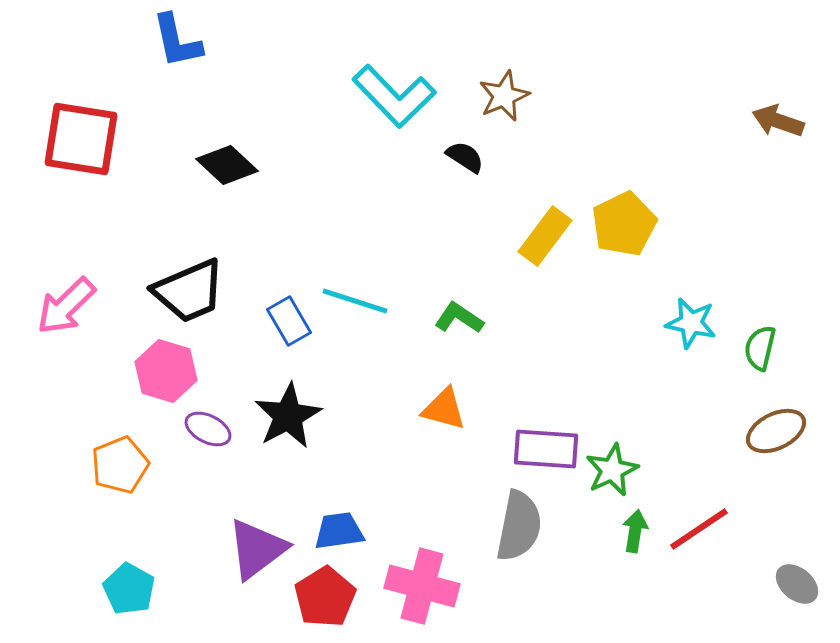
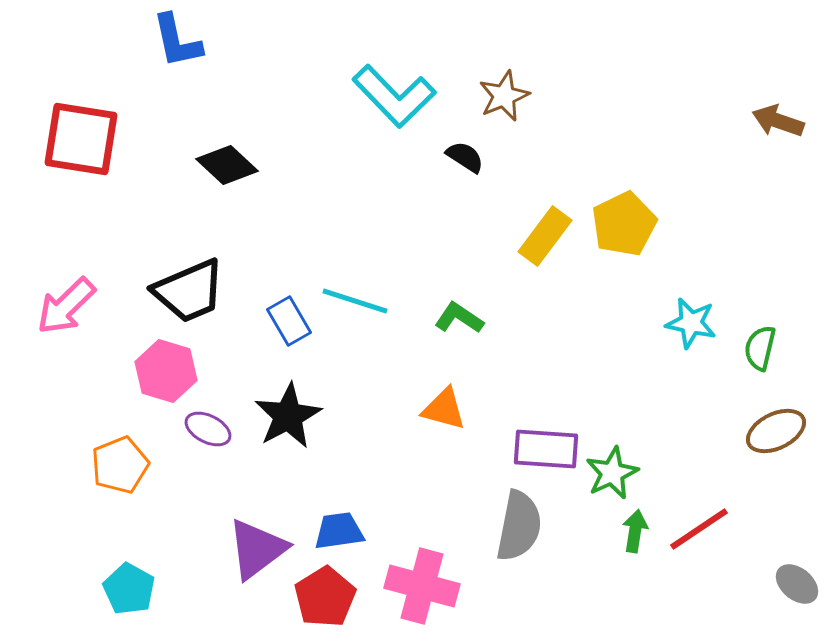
green star: moved 3 px down
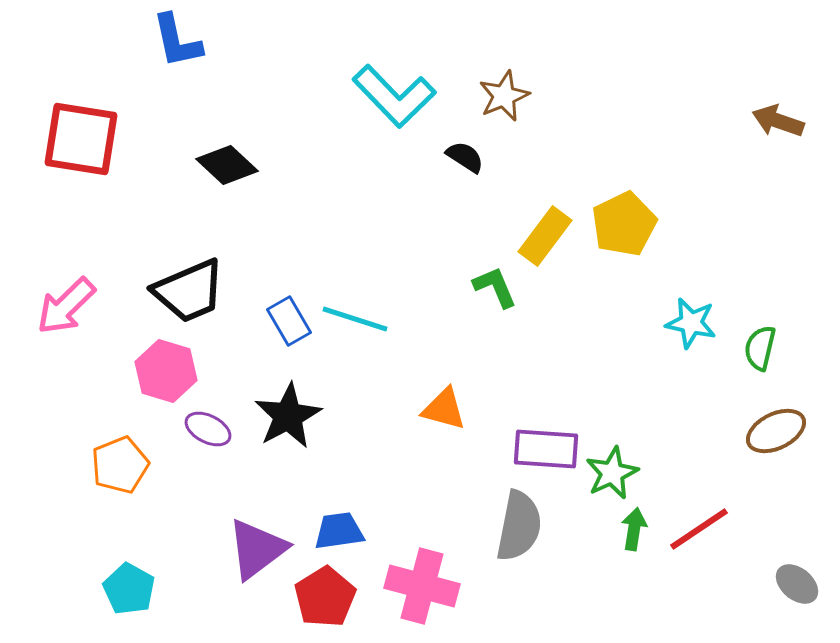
cyan line: moved 18 px down
green L-shape: moved 36 px right, 31 px up; rotated 33 degrees clockwise
green arrow: moved 1 px left, 2 px up
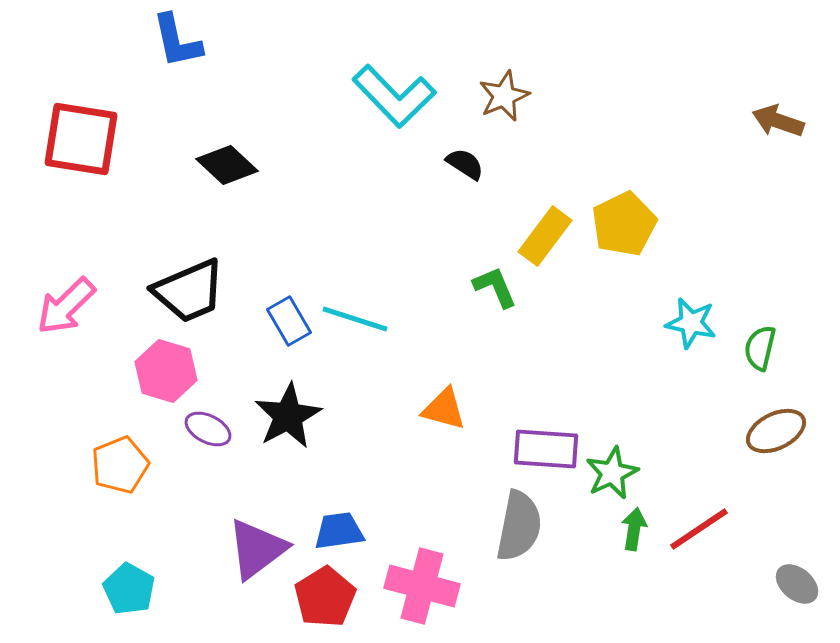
black semicircle: moved 7 px down
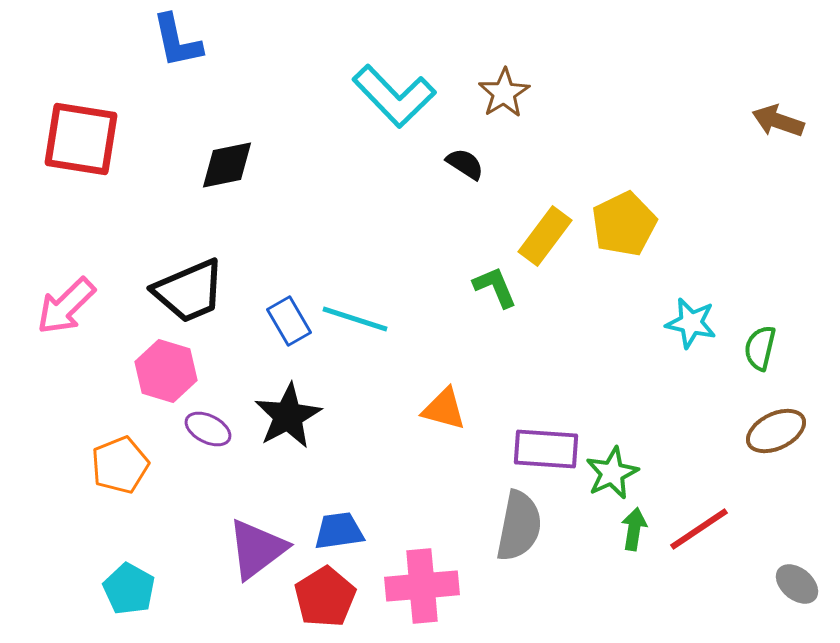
brown star: moved 3 px up; rotated 9 degrees counterclockwise
black diamond: rotated 54 degrees counterclockwise
pink cross: rotated 20 degrees counterclockwise
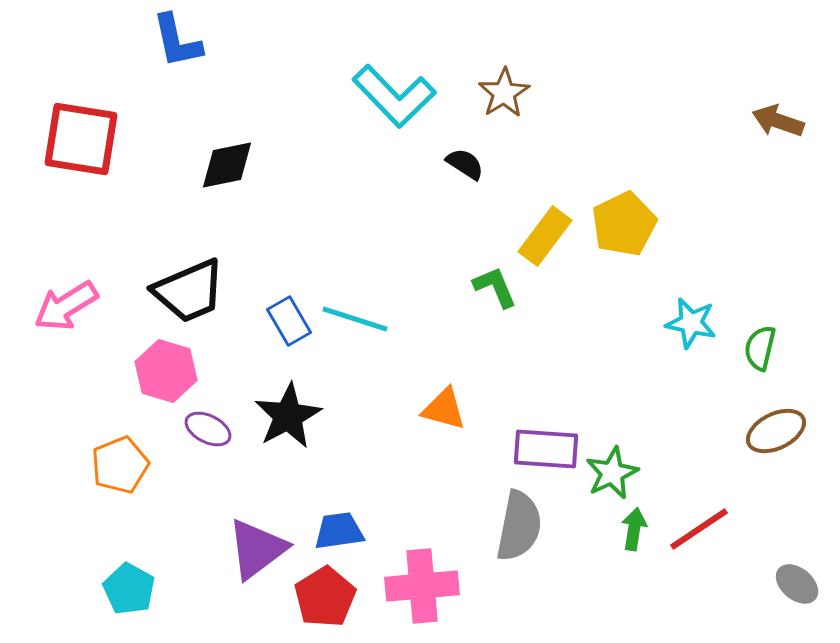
pink arrow: rotated 12 degrees clockwise
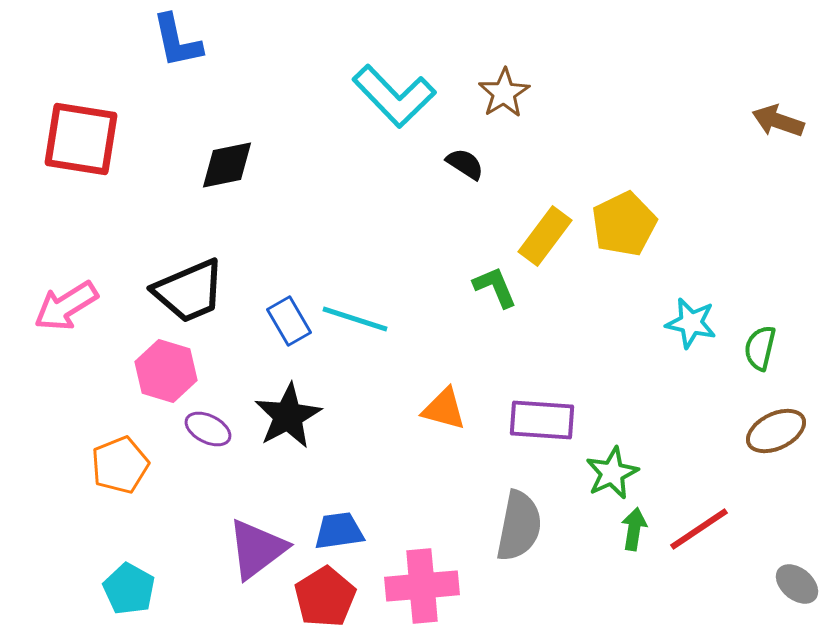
purple rectangle: moved 4 px left, 29 px up
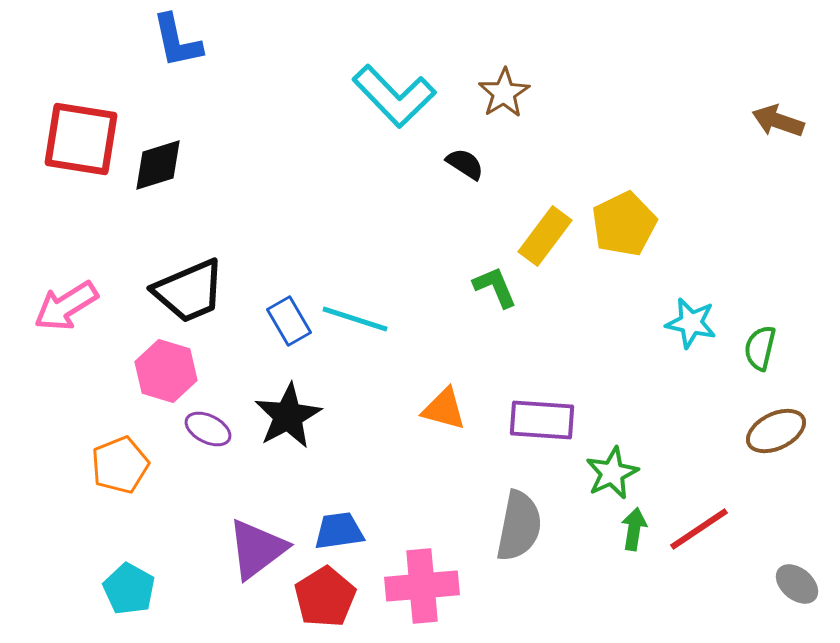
black diamond: moved 69 px left; rotated 6 degrees counterclockwise
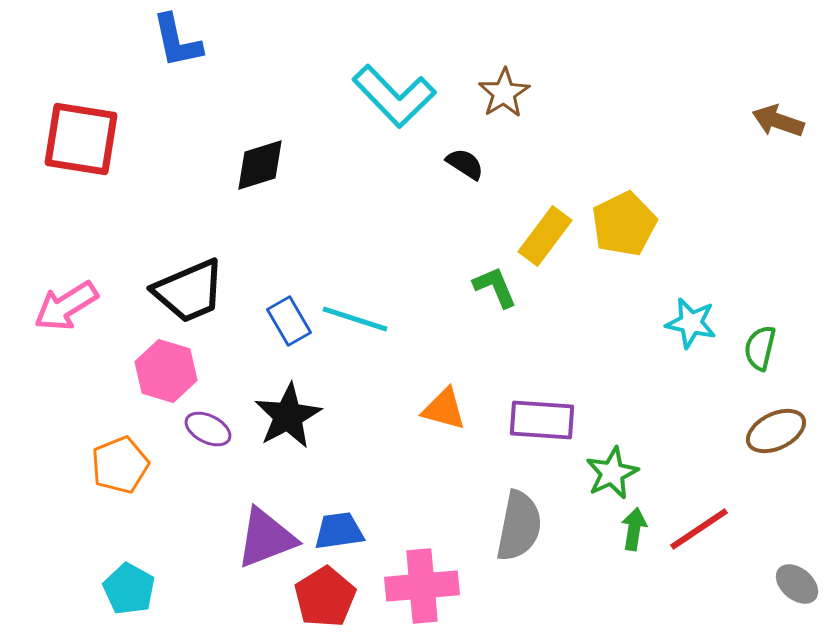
black diamond: moved 102 px right
purple triangle: moved 9 px right, 11 px up; rotated 16 degrees clockwise
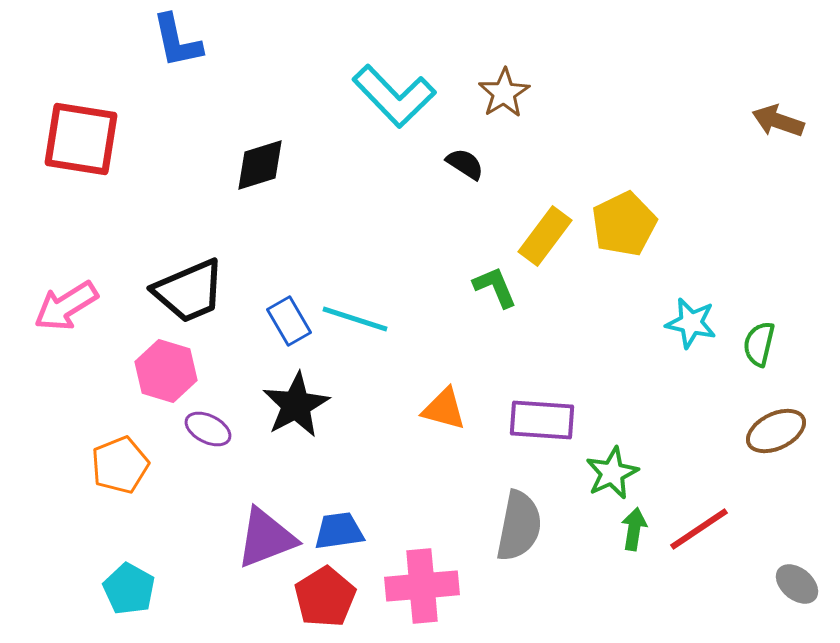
green semicircle: moved 1 px left, 4 px up
black star: moved 8 px right, 11 px up
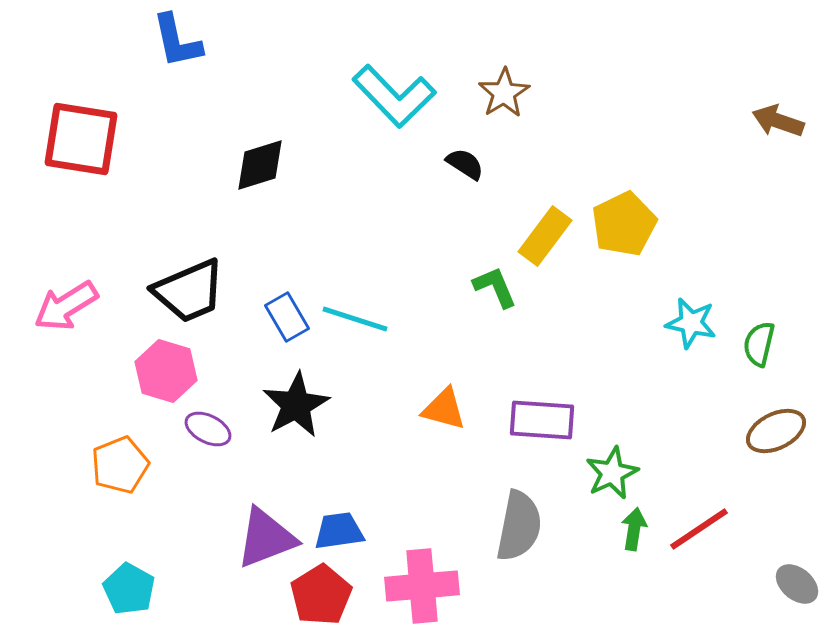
blue rectangle: moved 2 px left, 4 px up
red pentagon: moved 4 px left, 2 px up
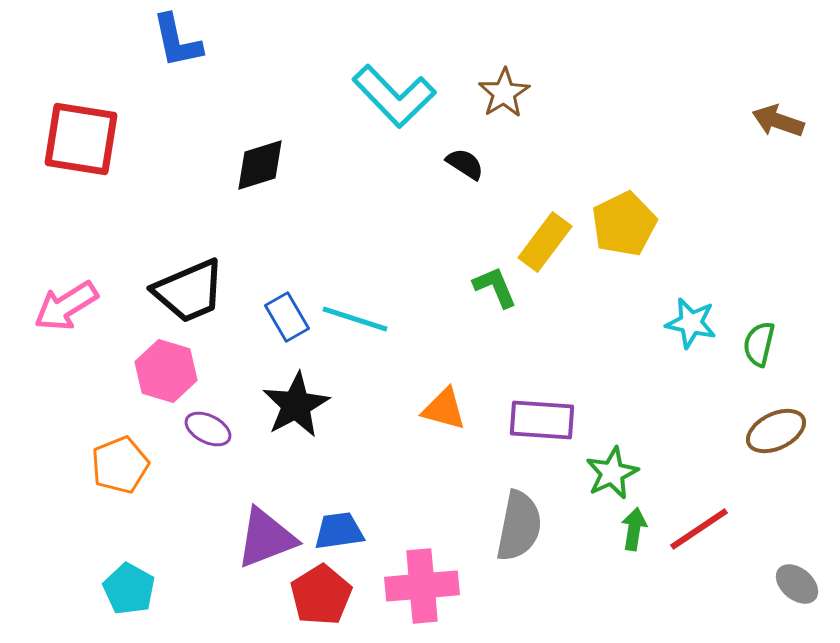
yellow rectangle: moved 6 px down
